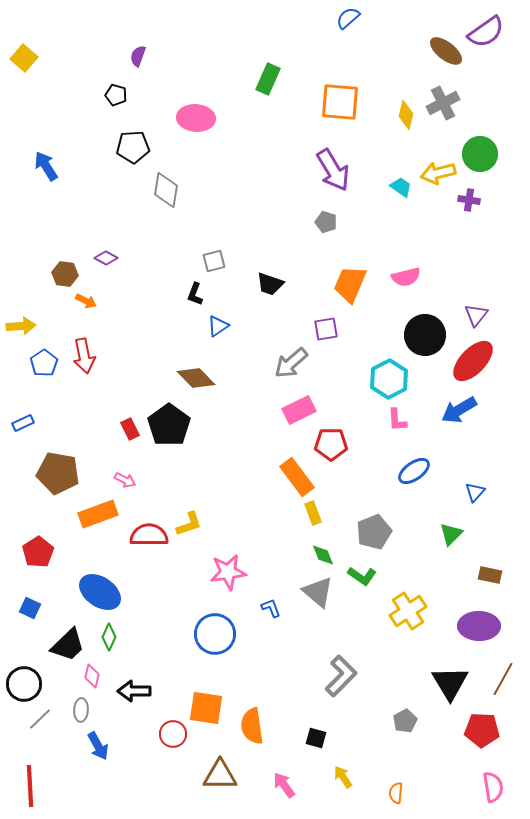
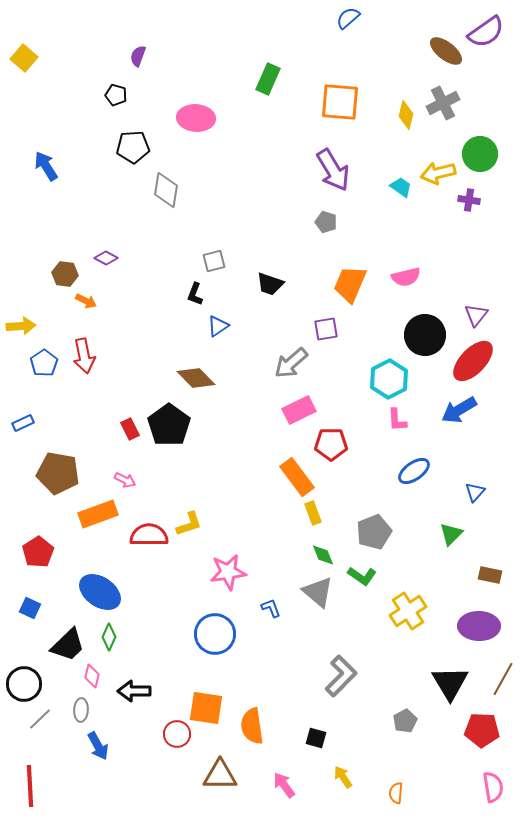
red circle at (173, 734): moved 4 px right
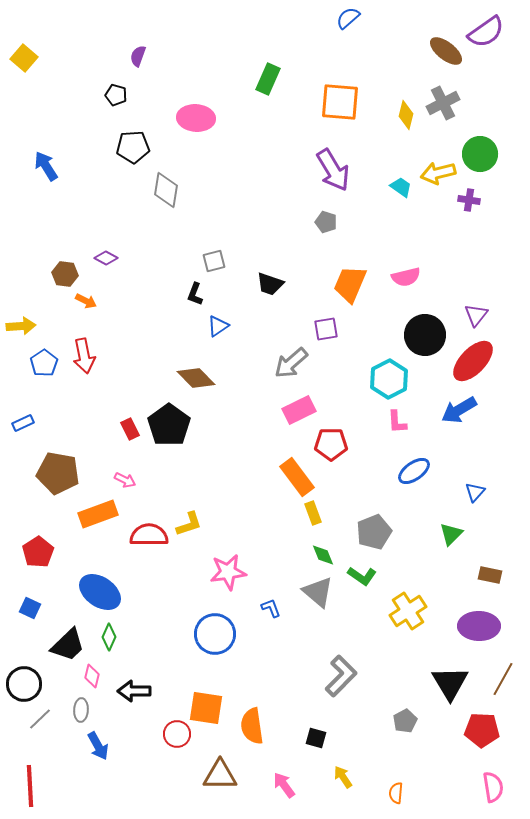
pink L-shape at (397, 420): moved 2 px down
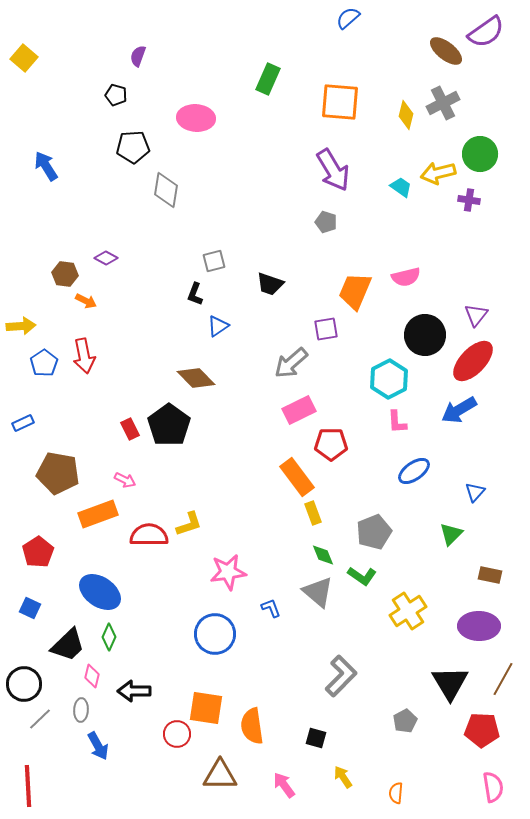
orange trapezoid at (350, 284): moved 5 px right, 7 px down
red line at (30, 786): moved 2 px left
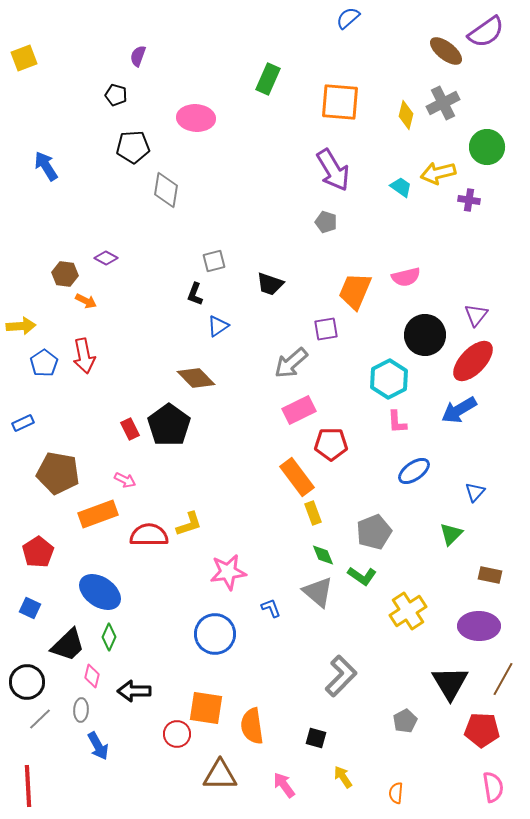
yellow square at (24, 58): rotated 28 degrees clockwise
green circle at (480, 154): moved 7 px right, 7 px up
black circle at (24, 684): moved 3 px right, 2 px up
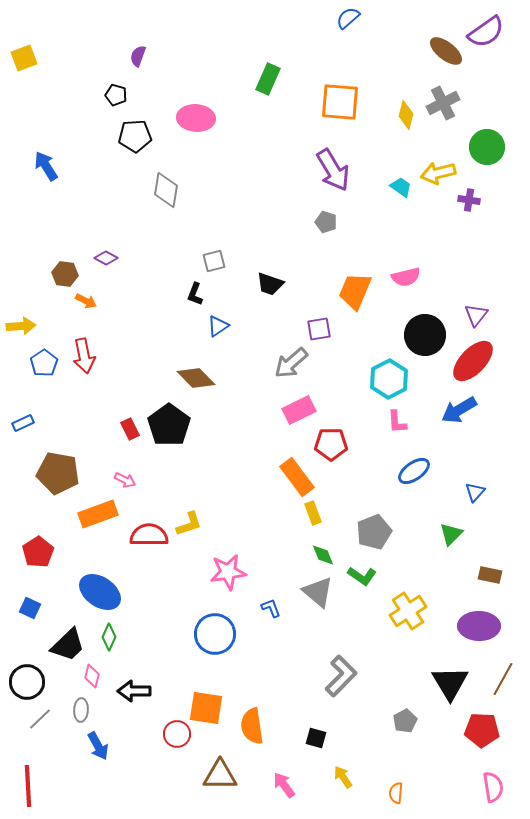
black pentagon at (133, 147): moved 2 px right, 11 px up
purple square at (326, 329): moved 7 px left
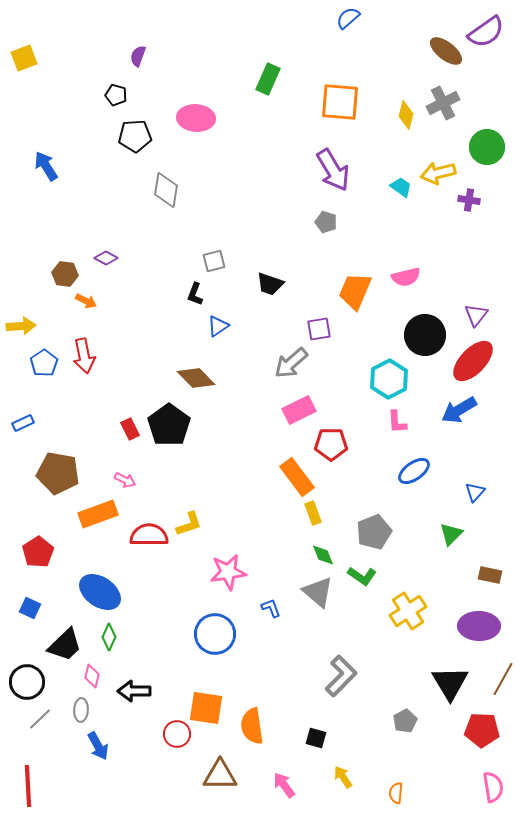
black trapezoid at (68, 645): moved 3 px left
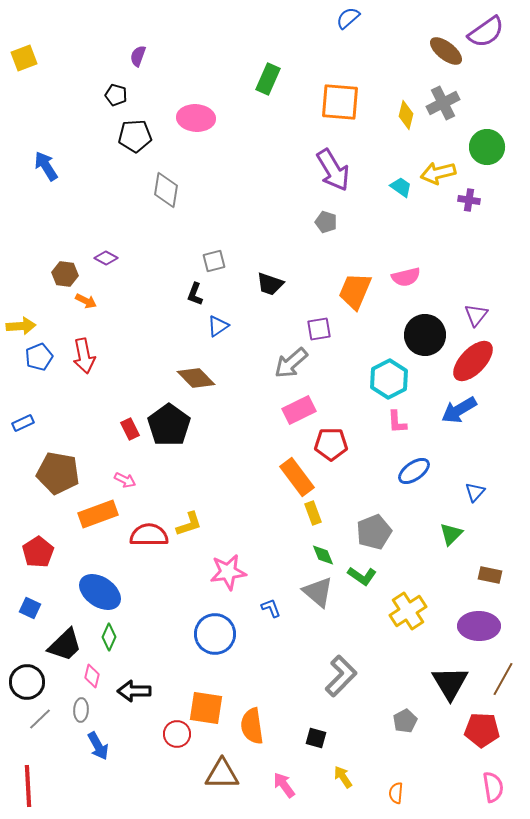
blue pentagon at (44, 363): moved 5 px left, 6 px up; rotated 12 degrees clockwise
brown triangle at (220, 775): moved 2 px right, 1 px up
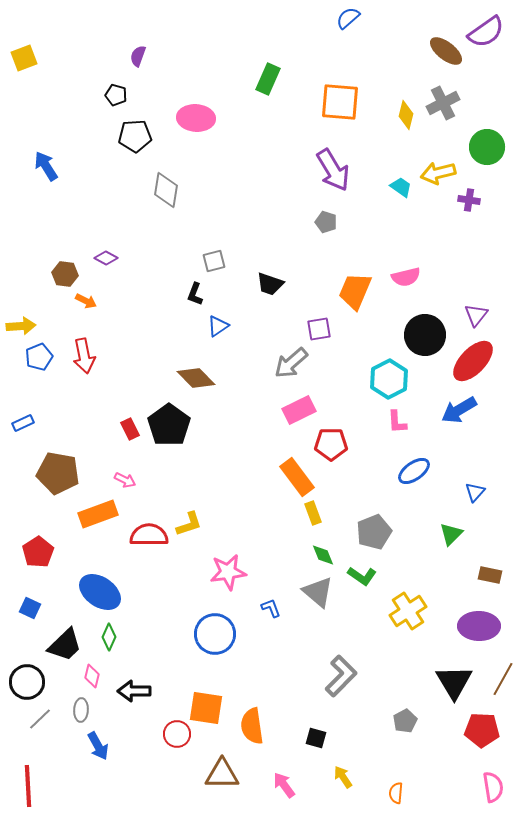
black triangle at (450, 683): moved 4 px right, 1 px up
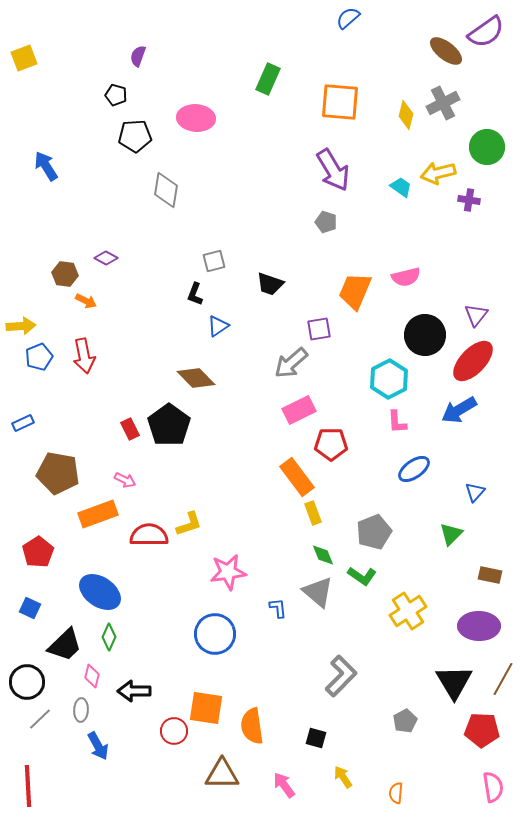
blue ellipse at (414, 471): moved 2 px up
blue L-shape at (271, 608): moved 7 px right; rotated 15 degrees clockwise
red circle at (177, 734): moved 3 px left, 3 px up
